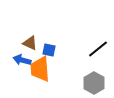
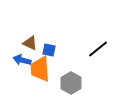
gray hexagon: moved 23 px left
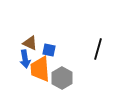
black line: rotated 35 degrees counterclockwise
blue arrow: moved 3 px right, 1 px up; rotated 114 degrees counterclockwise
gray hexagon: moved 9 px left, 5 px up
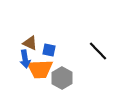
black line: moved 2 px down; rotated 60 degrees counterclockwise
orange trapezoid: rotated 88 degrees counterclockwise
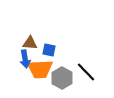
brown triangle: rotated 21 degrees counterclockwise
black line: moved 12 px left, 21 px down
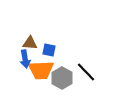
orange trapezoid: moved 1 px right, 1 px down
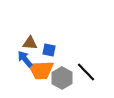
blue arrow: rotated 150 degrees clockwise
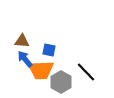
brown triangle: moved 8 px left, 2 px up
gray hexagon: moved 1 px left, 4 px down
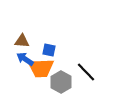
blue arrow: rotated 18 degrees counterclockwise
orange trapezoid: moved 2 px up
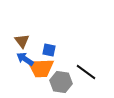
brown triangle: rotated 49 degrees clockwise
black line: rotated 10 degrees counterclockwise
gray hexagon: rotated 20 degrees counterclockwise
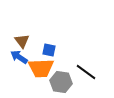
blue arrow: moved 6 px left, 2 px up
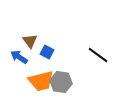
brown triangle: moved 8 px right
blue square: moved 2 px left, 2 px down; rotated 16 degrees clockwise
orange trapezoid: moved 13 px down; rotated 12 degrees counterclockwise
black line: moved 12 px right, 17 px up
